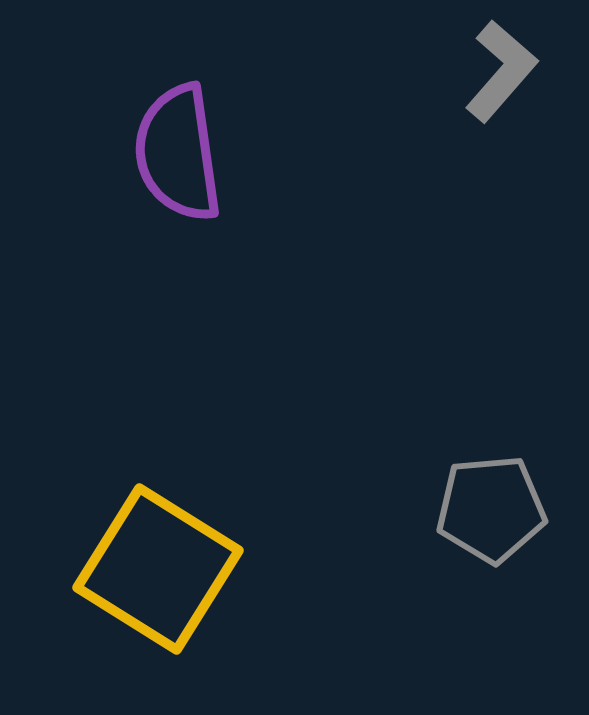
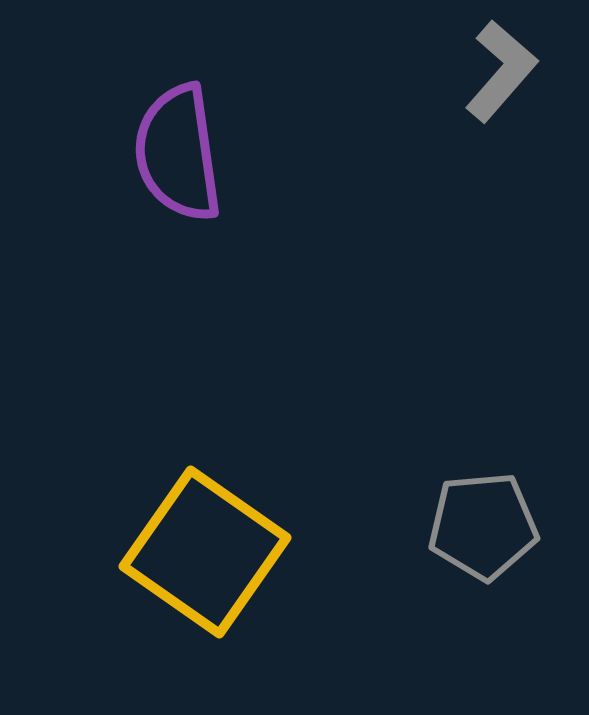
gray pentagon: moved 8 px left, 17 px down
yellow square: moved 47 px right, 17 px up; rotated 3 degrees clockwise
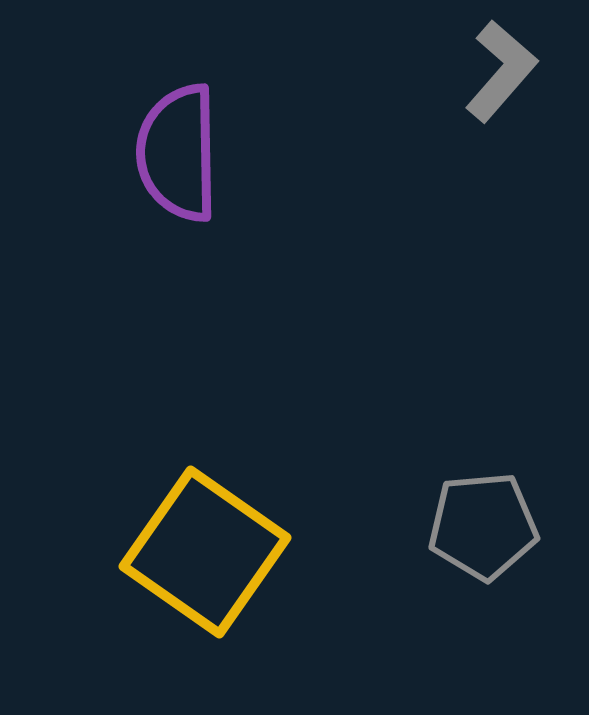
purple semicircle: rotated 7 degrees clockwise
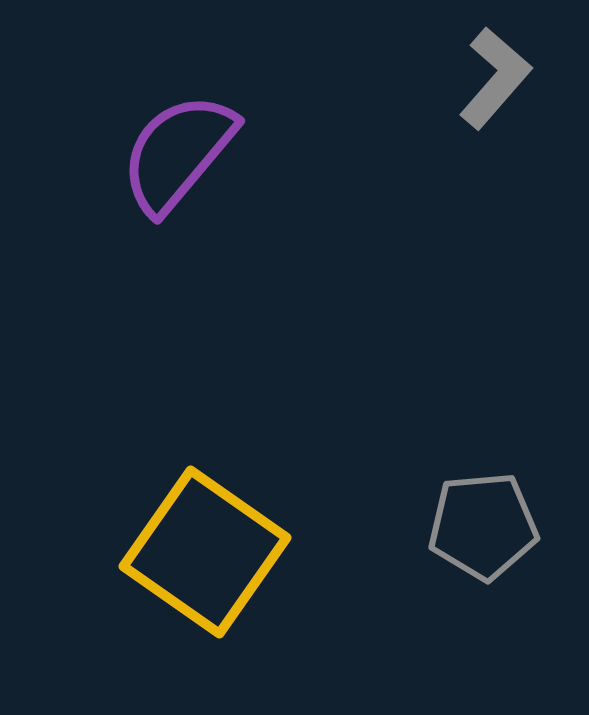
gray L-shape: moved 6 px left, 7 px down
purple semicircle: rotated 41 degrees clockwise
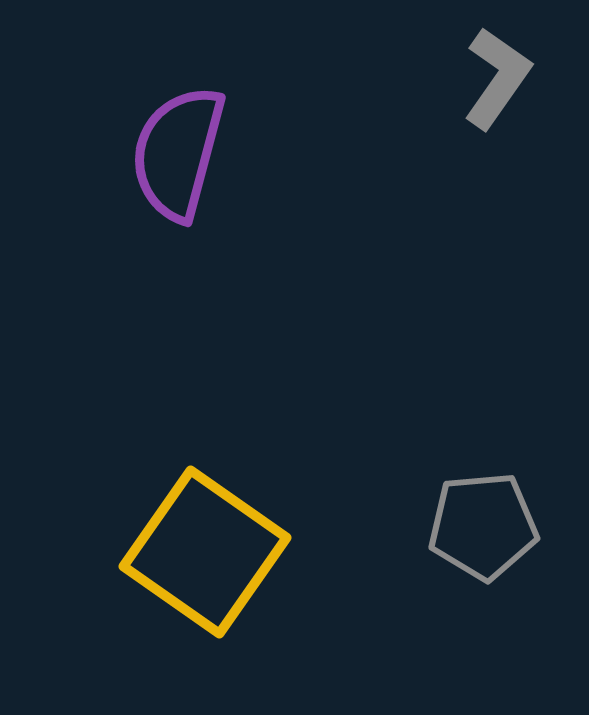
gray L-shape: moved 2 px right; rotated 6 degrees counterclockwise
purple semicircle: rotated 25 degrees counterclockwise
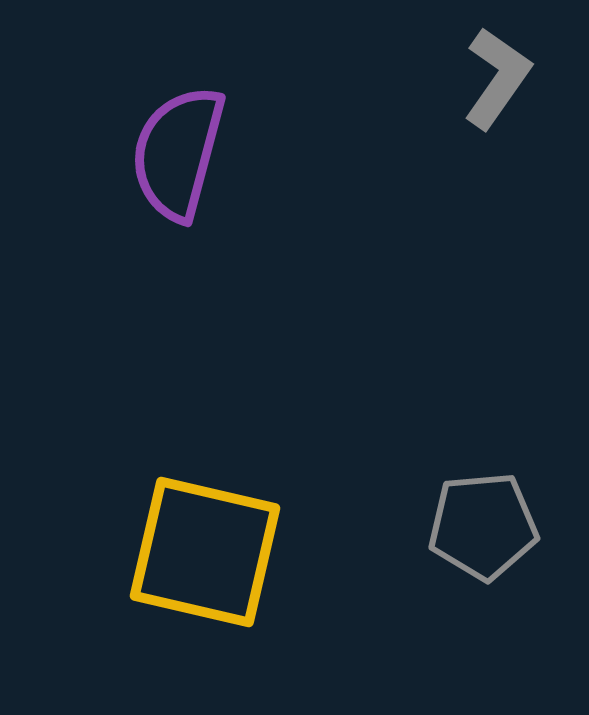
yellow square: rotated 22 degrees counterclockwise
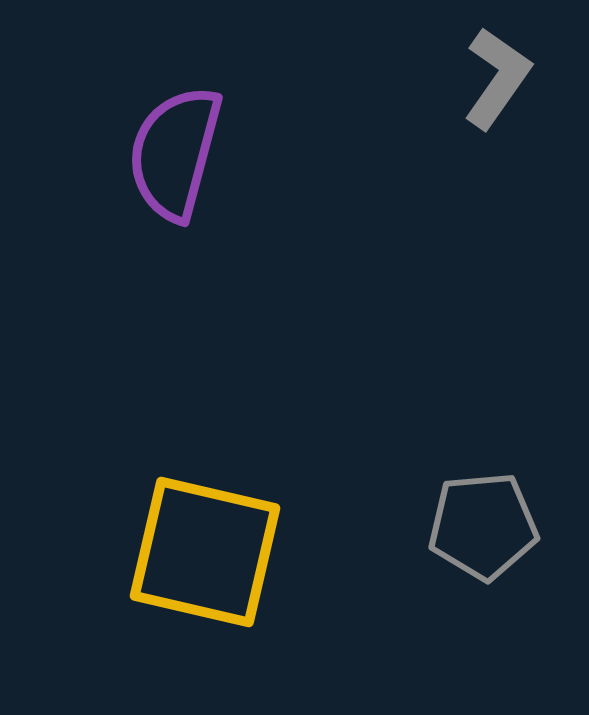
purple semicircle: moved 3 px left
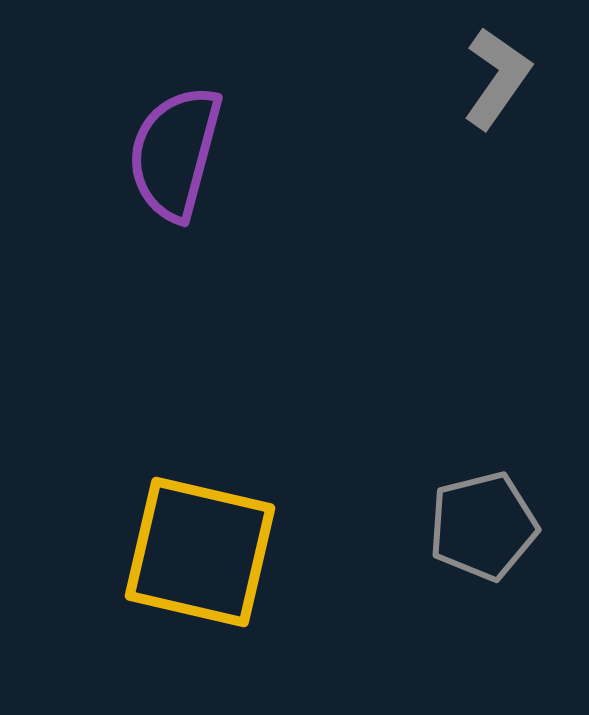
gray pentagon: rotated 9 degrees counterclockwise
yellow square: moved 5 px left
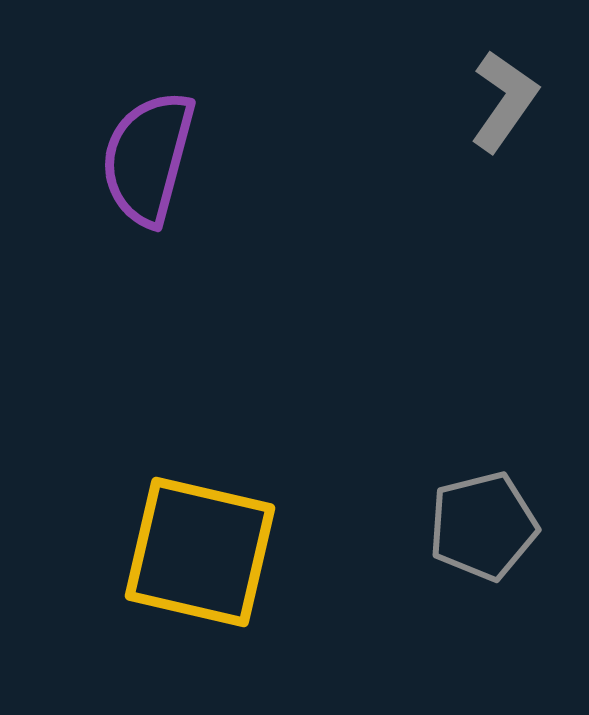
gray L-shape: moved 7 px right, 23 px down
purple semicircle: moved 27 px left, 5 px down
